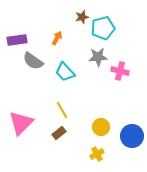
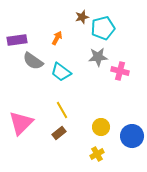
cyan trapezoid: moved 4 px left; rotated 10 degrees counterclockwise
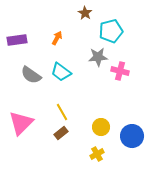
brown star: moved 3 px right, 4 px up; rotated 24 degrees counterclockwise
cyan pentagon: moved 8 px right, 3 px down
gray semicircle: moved 2 px left, 14 px down
yellow line: moved 2 px down
brown rectangle: moved 2 px right
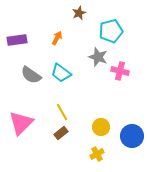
brown star: moved 6 px left; rotated 16 degrees clockwise
gray star: rotated 24 degrees clockwise
cyan trapezoid: moved 1 px down
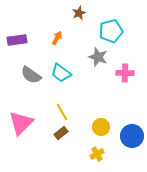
pink cross: moved 5 px right, 2 px down; rotated 12 degrees counterclockwise
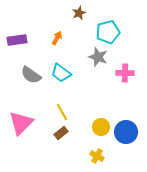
cyan pentagon: moved 3 px left, 1 px down
blue circle: moved 6 px left, 4 px up
yellow cross: moved 2 px down; rotated 32 degrees counterclockwise
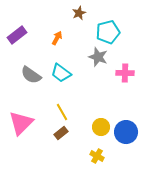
purple rectangle: moved 5 px up; rotated 30 degrees counterclockwise
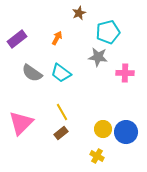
purple rectangle: moved 4 px down
gray star: rotated 12 degrees counterclockwise
gray semicircle: moved 1 px right, 2 px up
yellow circle: moved 2 px right, 2 px down
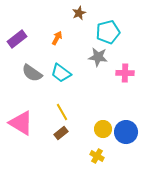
pink triangle: rotated 44 degrees counterclockwise
